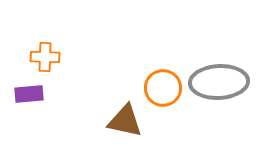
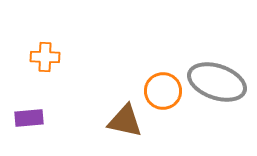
gray ellipse: moved 2 px left; rotated 22 degrees clockwise
orange circle: moved 3 px down
purple rectangle: moved 24 px down
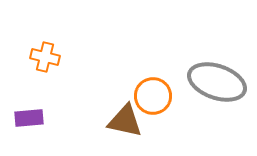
orange cross: rotated 12 degrees clockwise
orange circle: moved 10 px left, 5 px down
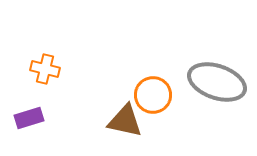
orange cross: moved 12 px down
orange circle: moved 1 px up
purple rectangle: rotated 12 degrees counterclockwise
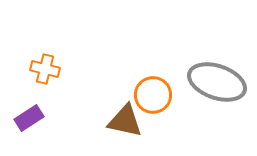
purple rectangle: rotated 16 degrees counterclockwise
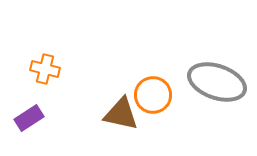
brown triangle: moved 4 px left, 7 px up
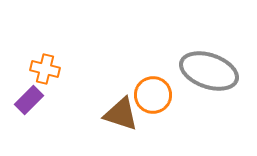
gray ellipse: moved 8 px left, 11 px up
brown triangle: rotated 6 degrees clockwise
purple rectangle: moved 18 px up; rotated 12 degrees counterclockwise
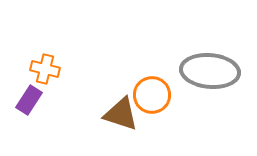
gray ellipse: moved 1 px right; rotated 14 degrees counterclockwise
orange circle: moved 1 px left
purple rectangle: rotated 12 degrees counterclockwise
